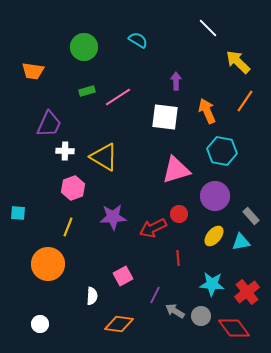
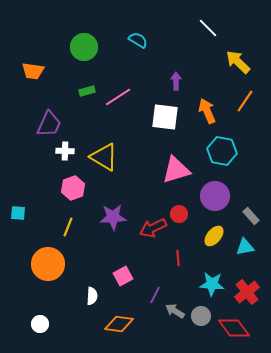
cyan triangle: moved 4 px right, 5 px down
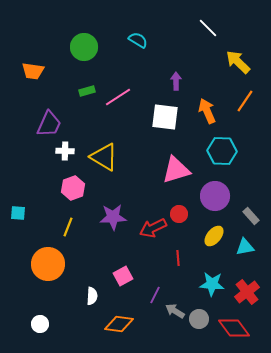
cyan hexagon: rotated 8 degrees counterclockwise
gray circle: moved 2 px left, 3 px down
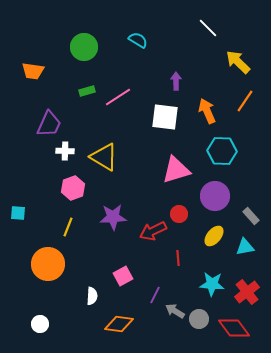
red arrow: moved 3 px down
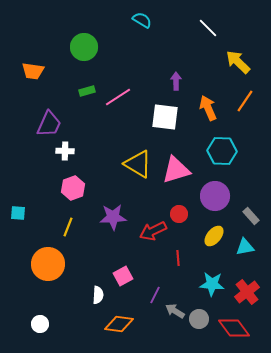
cyan semicircle: moved 4 px right, 20 px up
orange arrow: moved 1 px right, 3 px up
yellow triangle: moved 34 px right, 7 px down
white semicircle: moved 6 px right, 1 px up
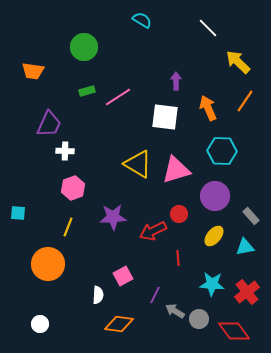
red diamond: moved 3 px down
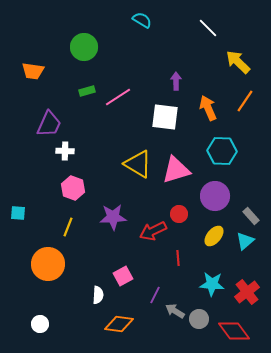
pink hexagon: rotated 20 degrees counterclockwise
cyan triangle: moved 6 px up; rotated 30 degrees counterclockwise
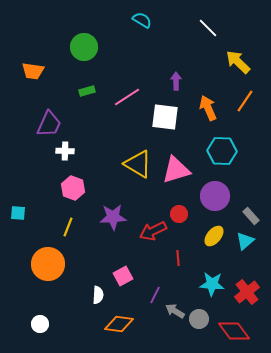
pink line: moved 9 px right
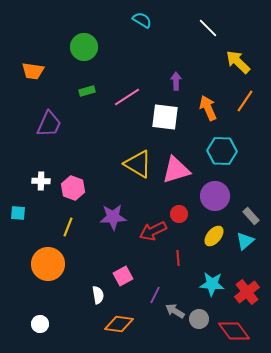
white cross: moved 24 px left, 30 px down
white semicircle: rotated 12 degrees counterclockwise
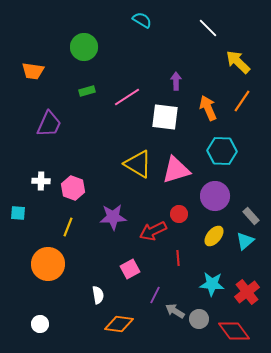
orange line: moved 3 px left
pink square: moved 7 px right, 7 px up
